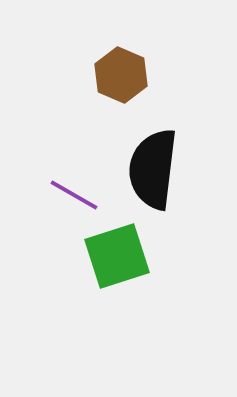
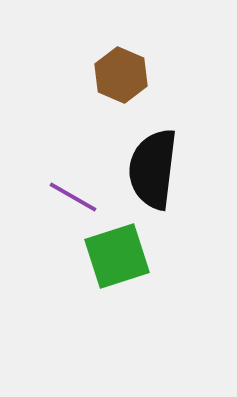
purple line: moved 1 px left, 2 px down
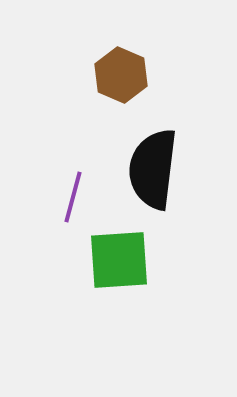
purple line: rotated 75 degrees clockwise
green square: moved 2 px right, 4 px down; rotated 14 degrees clockwise
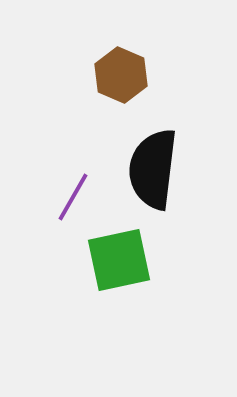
purple line: rotated 15 degrees clockwise
green square: rotated 8 degrees counterclockwise
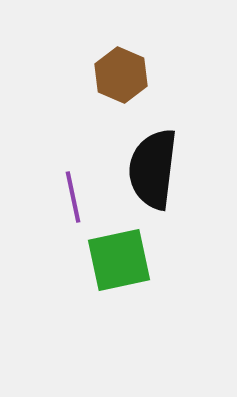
purple line: rotated 42 degrees counterclockwise
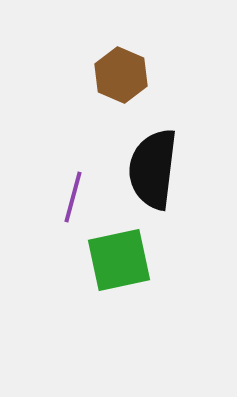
purple line: rotated 27 degrees clockwise
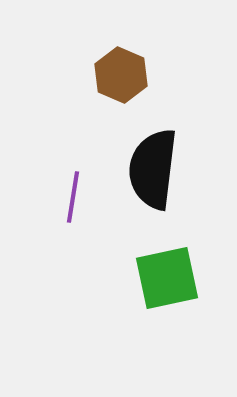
purple line: rotated 6 degrees counterclockwise
green square: moved 48 px right, 18 px down
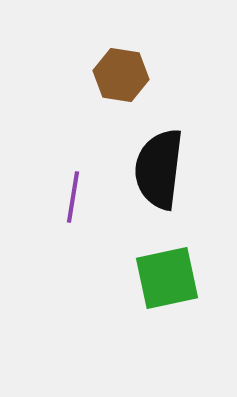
brown hexagon: rotated 14 degrees counterclockwise
black semicircle: moved 6 px right
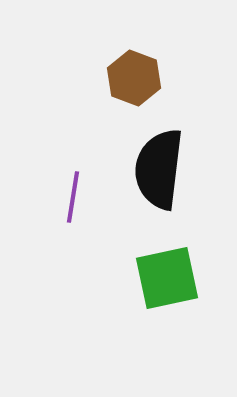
brown hexagon: moved 13 px right, 3 px down; rotated 12 degrees clockwise
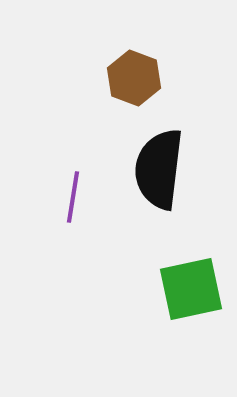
green square: moved 24 px right, 11 px down
